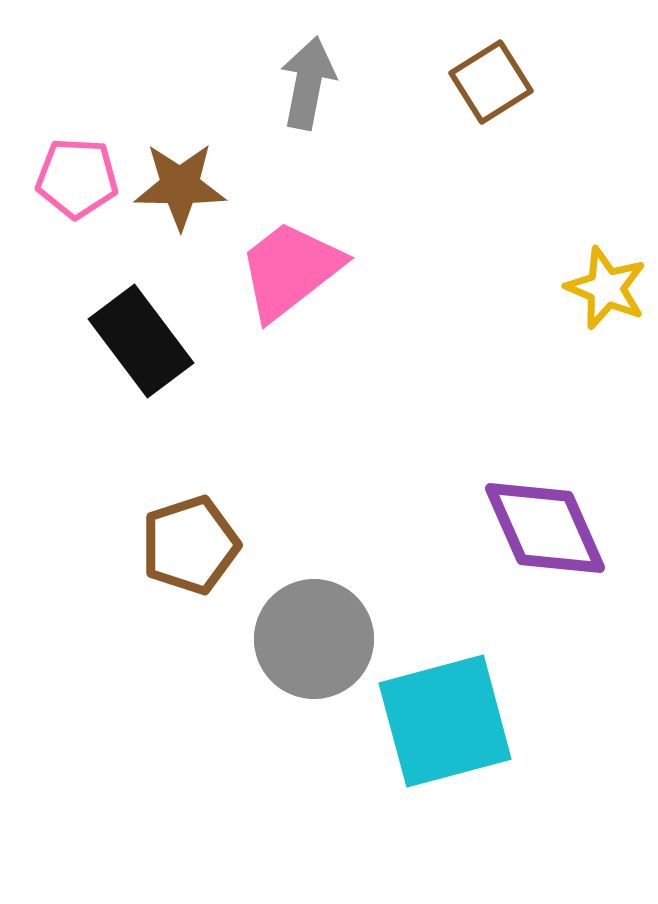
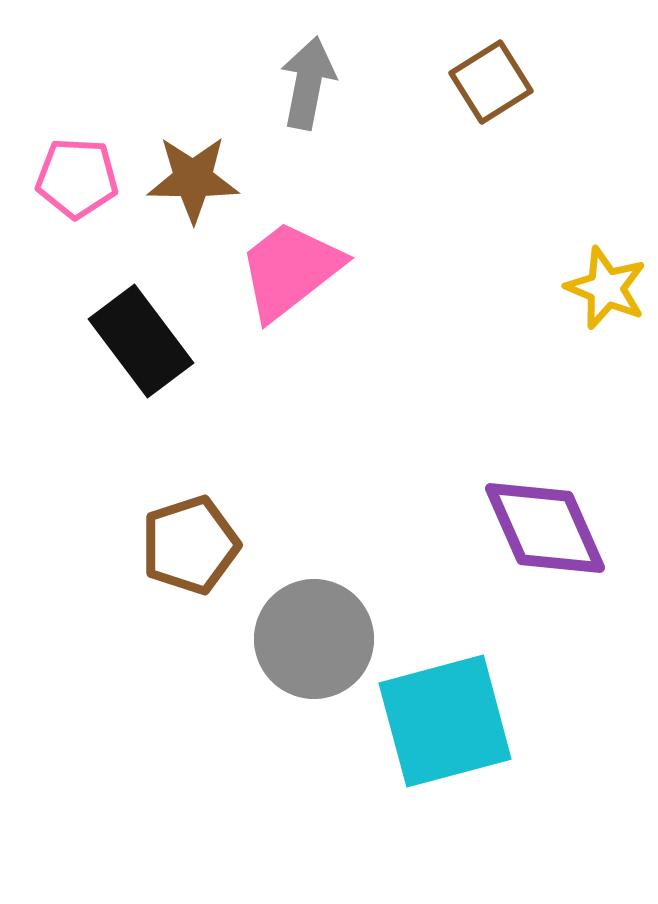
brown star: moved 13 px right, 7 px up
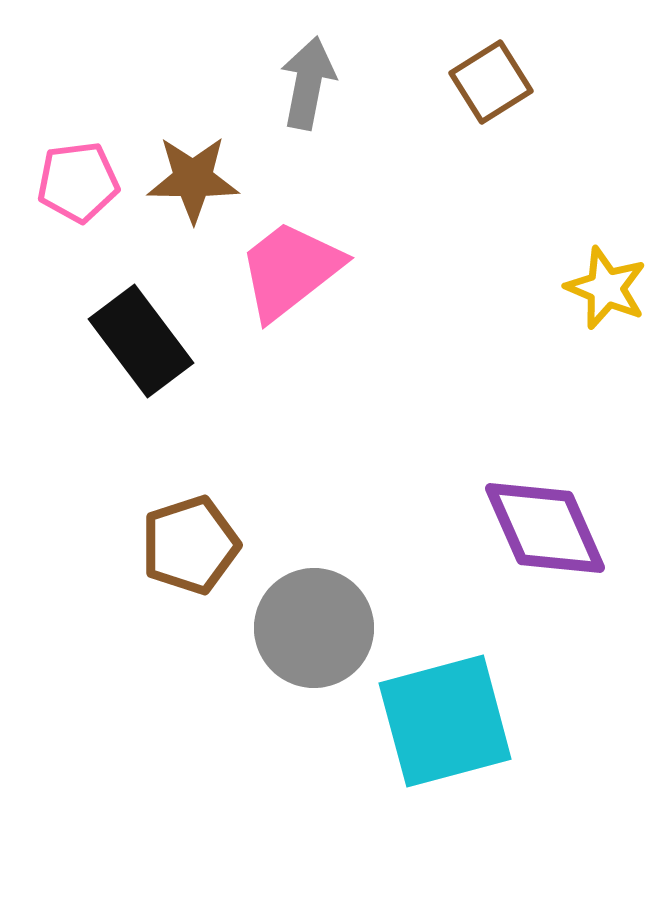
pink pentagon: moved 1 px right, 4 px down; rotated 10 degrees counterclockwise
gray circle: moved 11 px up
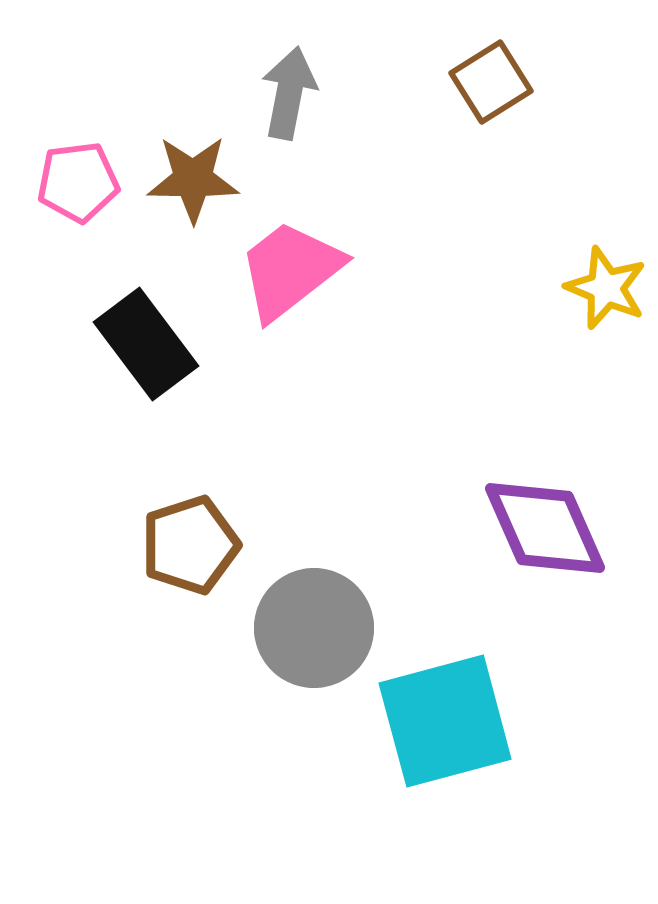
gray arrow: moved 19 px left, 10 px down
black rectangle: moved 5 px right, 3 px down
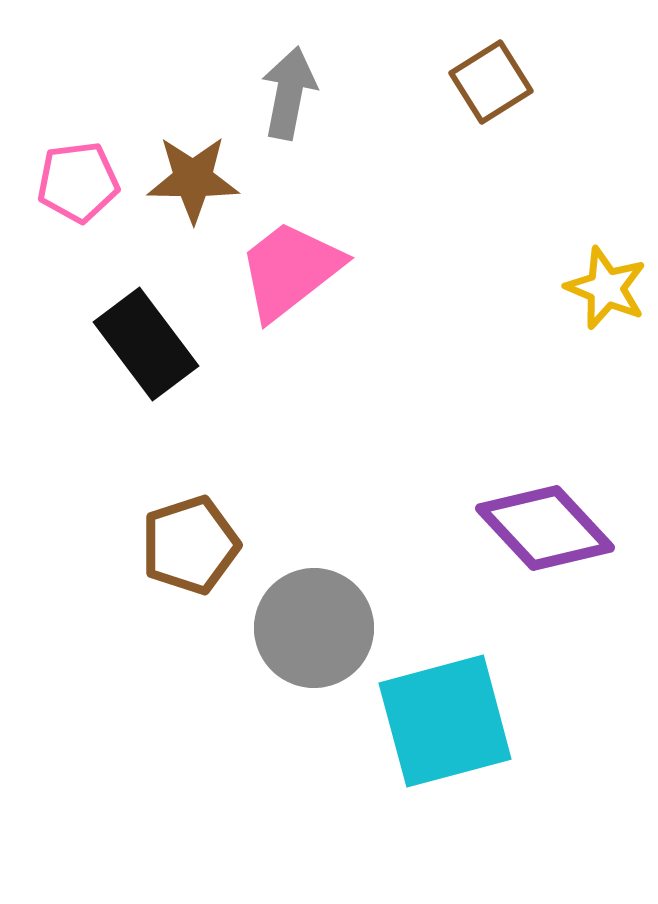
purple diamond: rotated 19 degrees counterclockwise
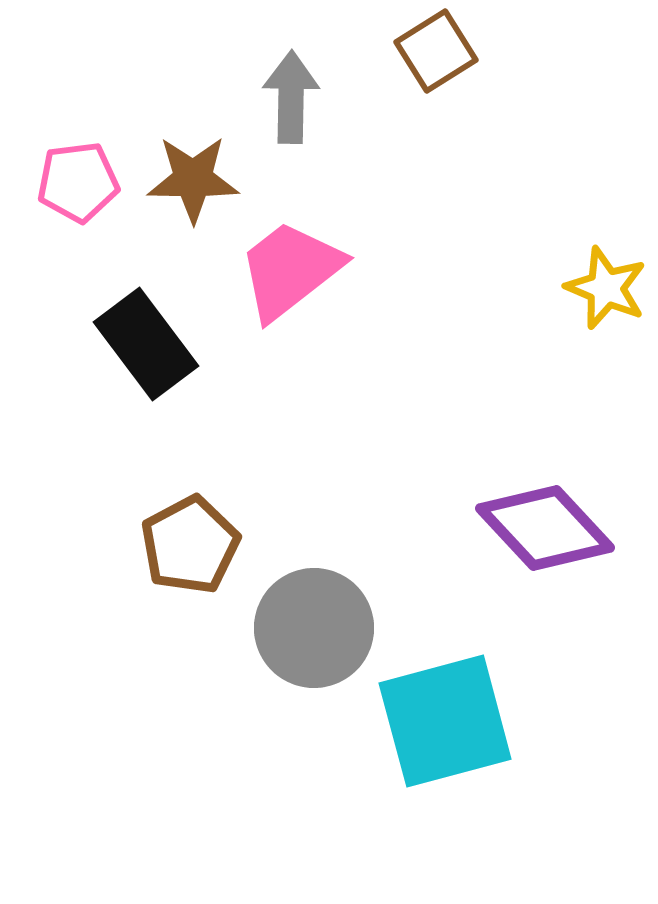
brown square: moved 55 px left, 31 px up
gray arrow: moved 2 px right, 4 px down; rotated 10 degrees counterclockwise
brown pentagon: rotated 10 degrees counterclockwise
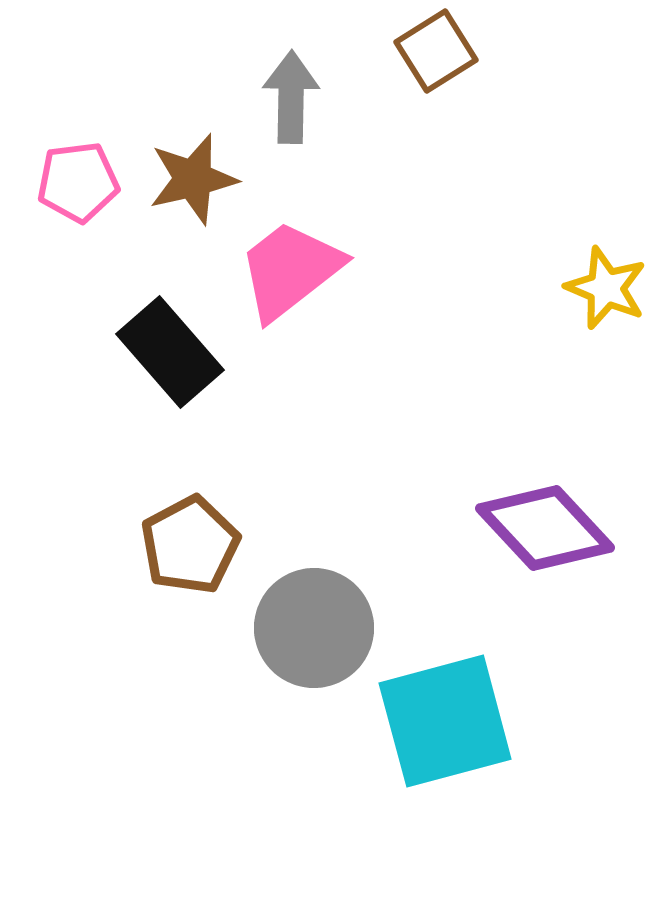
brown star: rotated 14 degrees counterclockwise
black rectangle: moved 24 px right, 8 px down; rotated 4 degrees counterclockwise
